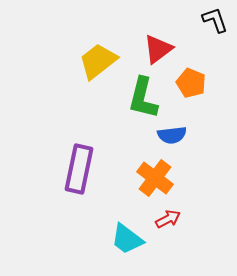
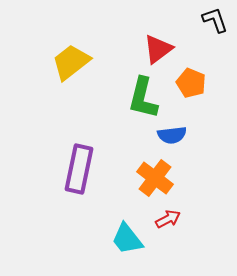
yellow trapezoid: moved 27 px left, 1 px down
cyan trapezoid: rotated 15 degrees clockwise
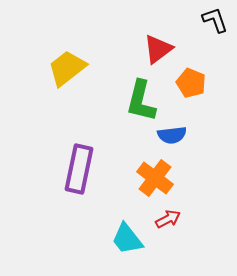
yellow trapezoid: moved 4 px left, 6 px down
green L-shape: moved 2 px left, 3 px down
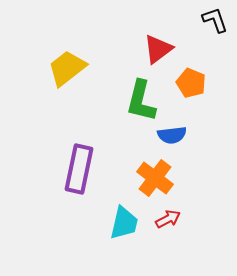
cyan trapezoid: moved 3 px left, 16 px up; rotated 129 degrees counterclockwise
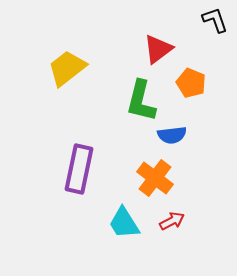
red arrow: moved 4 px right, 2 px down
cyan trapezoid: rotated 135 degrees clockwise
